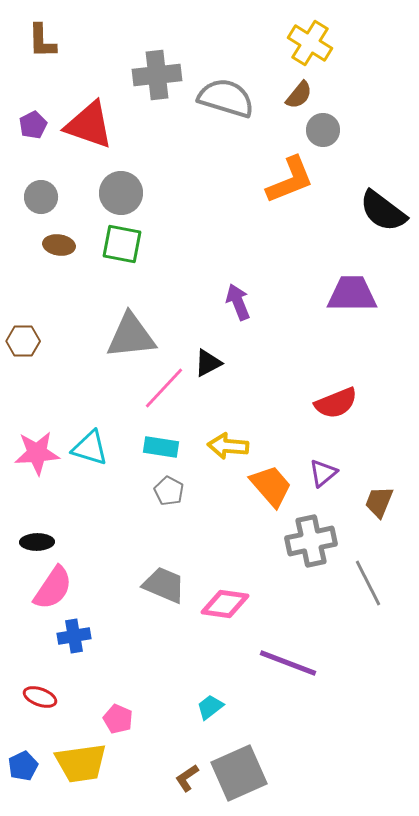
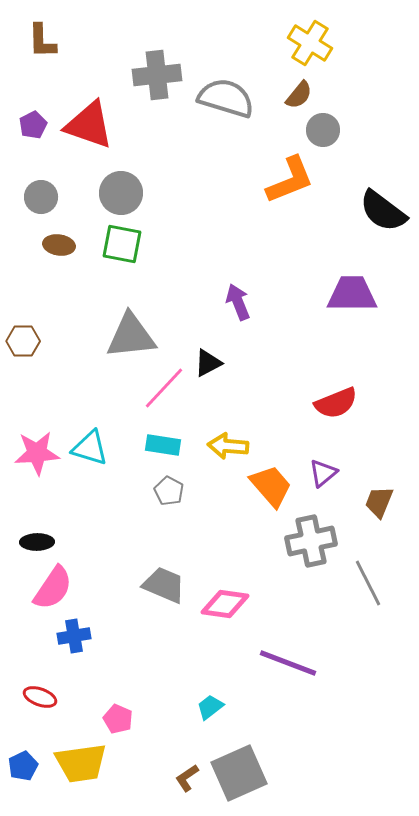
cyan rectangle at (161, 447): moved 2 px right, 2 px up
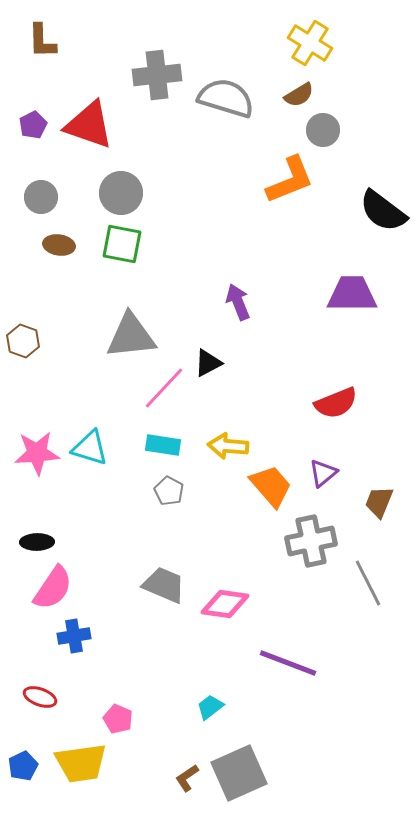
brown semicircle at (299, 95): rotated 20 degrees clockwise
brown hexagon at (23, 341): rotated 20 degrees clockwise
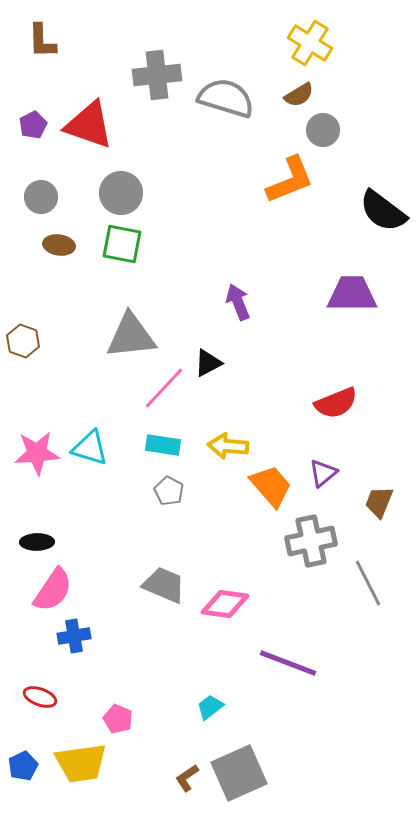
pink semicircle at (53, 588): moved 2 px down
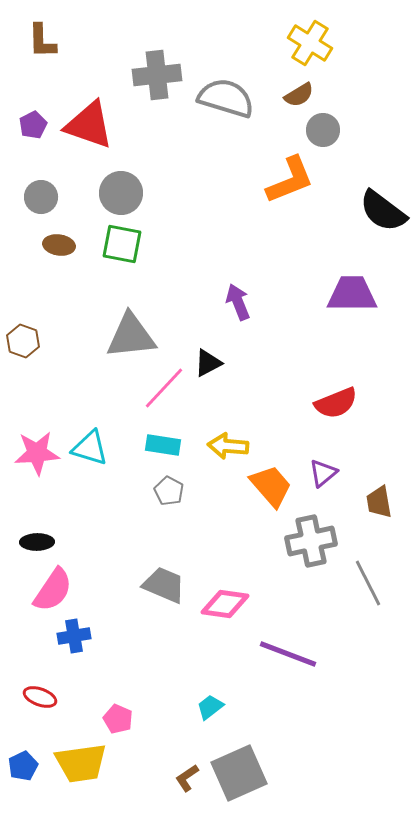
brown trapezoid at (379, 502): rotated 32 degrees counterclockwise
purple line at (288, 663): moved 9 px up
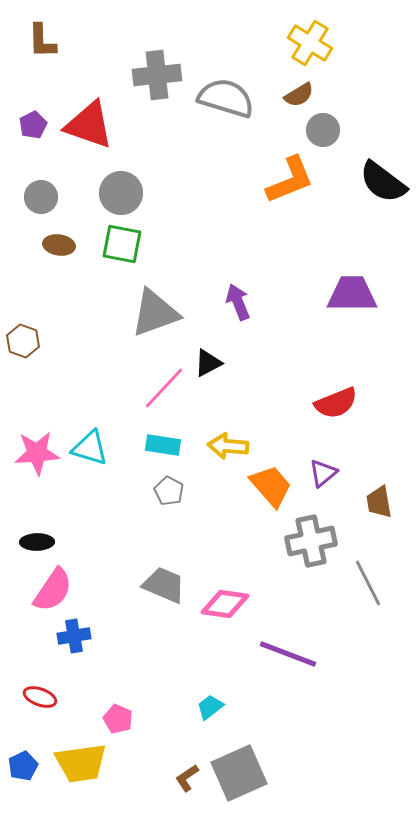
black semicircle at (383, 211): moved 29 px up
gray triangle at (131, 336): moved 24 px right, 23 px up; rotated 14 degrees counterclockwise
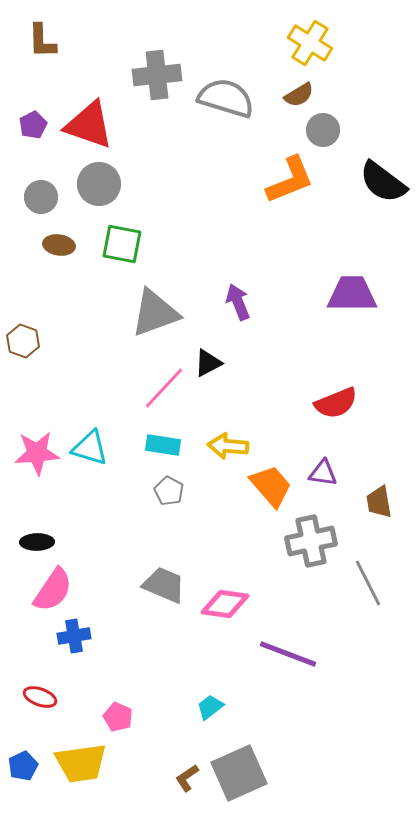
gray circle at (121, 193): moved 22 px left, 9 px up
purple triangle at (323, 473): rotated 48 degrees clockwise
pink pentagon at (118, 719): moved 2 px up
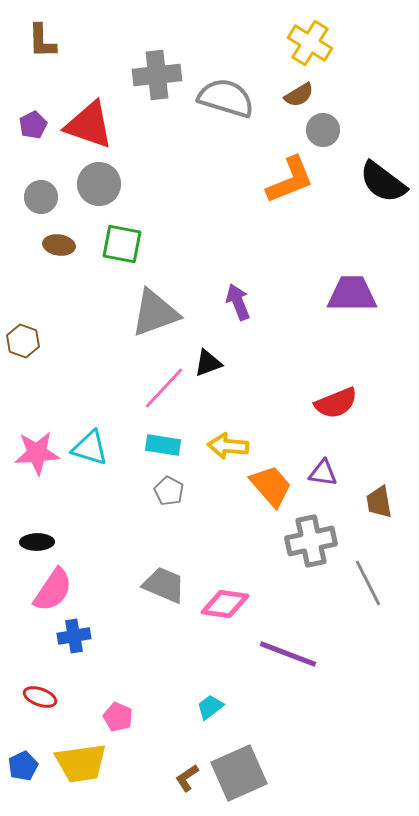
black triangle at (208, 363): rotated 8 degrees clockwise
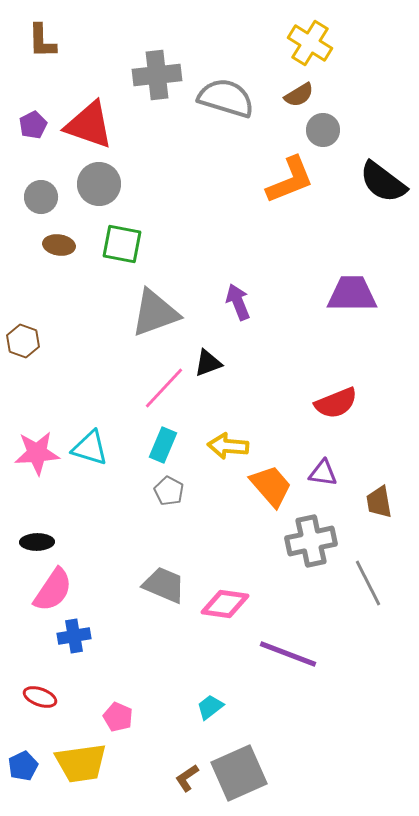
cyan rectangle at (163, 445): rotated 76 degrees counterclockwise
